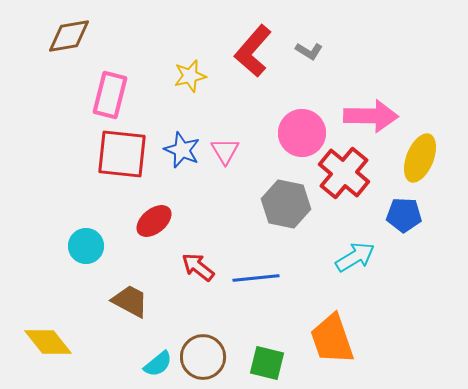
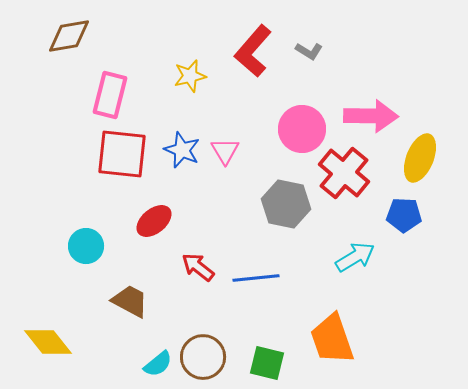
pink circle: moved 4 px up
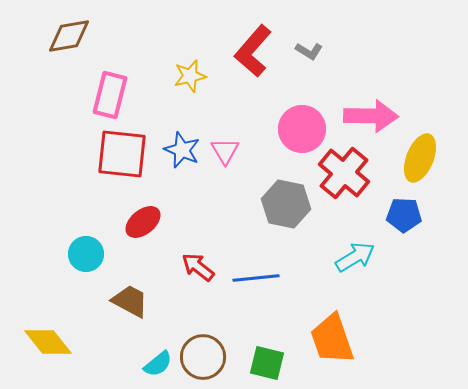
red ellipse: moved 11 px left, 1 px down
cyan circle: moved 8 px down
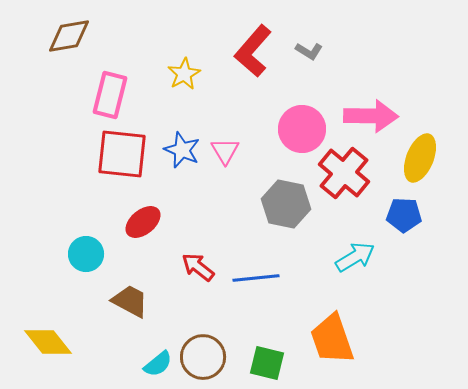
yellow star: moved 6 px left, 2 px up; rotated 16 degrees counterclockwise
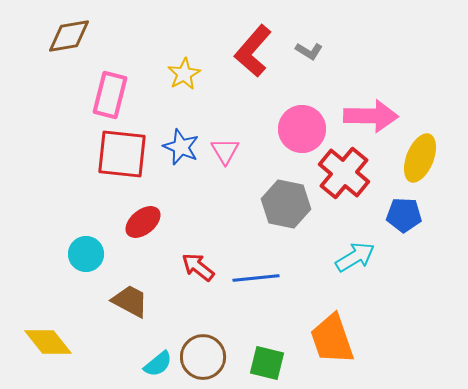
blue star: moved 1 px left, 3 px up
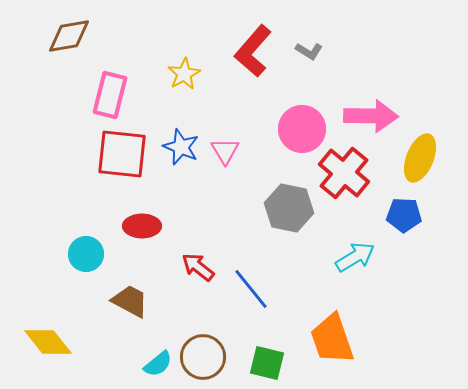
gray hexagon: moved 3 px right, 4 px down
red ellipse: moved 1 px left, 4 px down; rotated 39 degrees clockwise
blue line: moved 5 px left, 11 px down; rotated 57 degrees clockwise
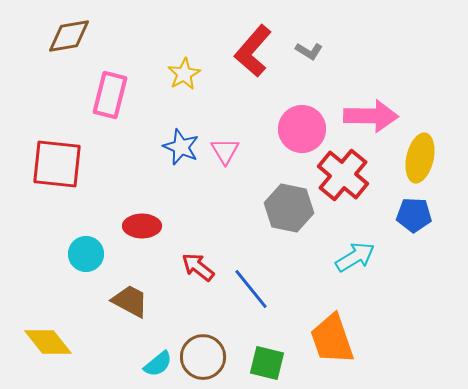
red square: moved 65 px left, 10 px down
yellow ellipse: rotated 9 degrees counterclockwise
red cross: moved 1 px left, 2 px down
blue pentagon: moved 10 px right
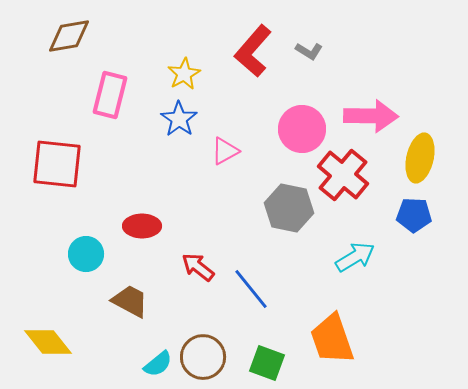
blue star: moved 2 px left, 28 px up; rotated 12 degrees clockwise
pink triangle: rotated 32 degrees clockwise
green square: rotated 6 degrees clockwise
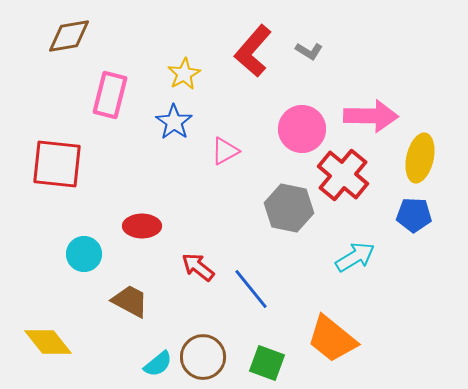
blue star: moved 5 px left, 3 px down
cyan circle: moved 2 px left
orange trapezoid: rotated 32 degrees counterclockwise
